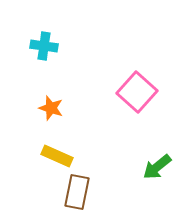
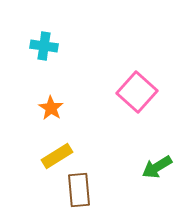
orange star: rotated 15 degrees clockwise
yellow rectangle: rotated 56 degrees counterclockwise
green arrow: rotated 8 degrees clockwise
brown rectangle: moved 2 px right, 2 px up; rotated 16 degrees counterclockwise
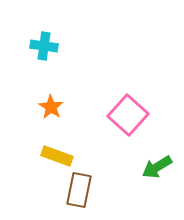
pink square: moved 9 px left, 23 px down
orange star: moved 1 px up
yellow rectangle: rotated 52 degrees clockwise
brown rectangle: rotated 16 degrees clockwise
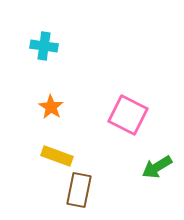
pink square: rotated 15 degrees counterclockwise
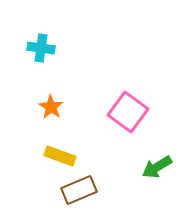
cyan cross: moved 3 px left, 2 px down
pink square: moved 3 px up; rotated 9 degrees clockwise
yellow rectangle: moved 3 px right
brown rectangle: rotated 56 degrees clockwise
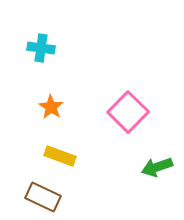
pink square: rotated 9 degrees clockwise
green arrow: rotated 12 degrees clockwise
brown rectangle: moved 36 px left, 7 px down; rotated 48 degrees clockwise
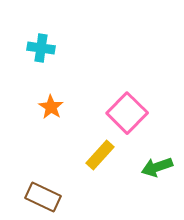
pink square: moved 1 px left, 1 px down
yellow rectangle: moved 40 px right, 1 px up; rotated 68 degrees counterclockwise
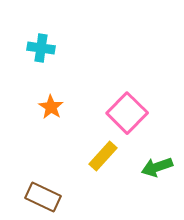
yellow rectangle: moved 3 px right, 1 px down
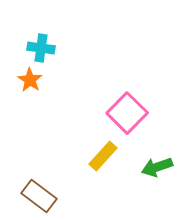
orange star: moved 21 px left, 27 px up
brown rectangle: moved 4 px left, 1 px up; rotated 12 degrees clockwise
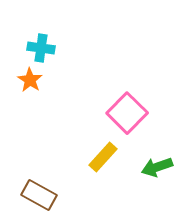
yellow rectangle: moved 1 px down
brown rectangle: moved 1 px up; rotated 8 degrees counterclockwise
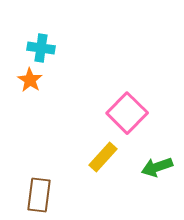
brown rectangle: rotated 68 degrees clockwise
